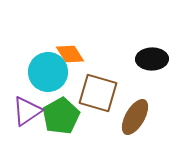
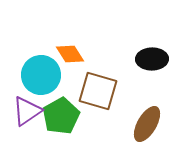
cyan circle: moved 7 px left, 3 px down
brown square: moved 2 px up
brown ellipse: moved 12 px right, 7 px down
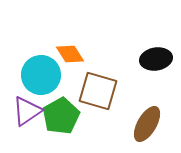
black ellipse: moved 4 px right; rotated 8 degrees counterclockwise
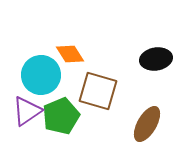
green pentagon: rotated 6 degrees clockwise
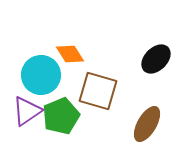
black ellipse: rotated 36 degrees counterclockwise
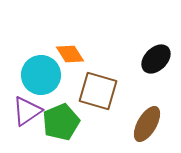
green pentagon: moved 6 px down
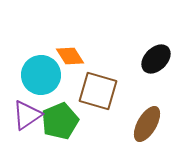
orange diamond: moved 2 px down
purple triangle: moved 4 px down
green pentagon: moved 1 px left, 1 px up
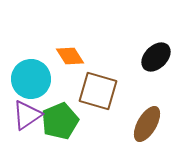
black ellipse: moved 2 px up
cyan circle: moved 10 px left, 4 px down
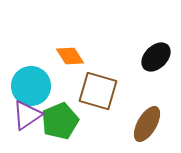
cyan circle: moved 7 px down
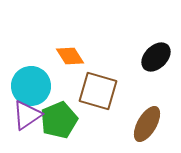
green pentagon: moved 1 px left, 1 px up
